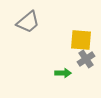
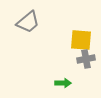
gray cross: rotated 24 degrees clockwise
green arrow: moved 10 px down
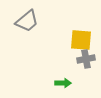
gray trapezoid: moved 1 px left, 1 px up
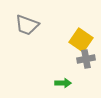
gray trapezoid: moved 4 px down; rotated 60 degrees clockwise
yellow square: rotated 30 degrees clockwise
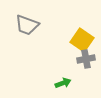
yellow square: moved 1 px right
green arrow: rotated 21 degrees counterclockwise
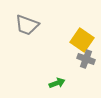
gray cross: rotated 30 degrees clockwise
green arrow: moved 6 px left
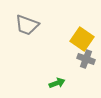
yellow square: moved 1 px up
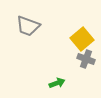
gray trapezoid: moved 1 px right, 1 px down
yellow square: rotated 15 degrees clockwise
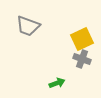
yellow square: rotated 15 degrees clockwise
gray cross: moved 4 px left
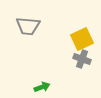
gray trapezoid: rotated 15 degrees counterclockwise
green arrow: moved 15 px left, 4 px down
